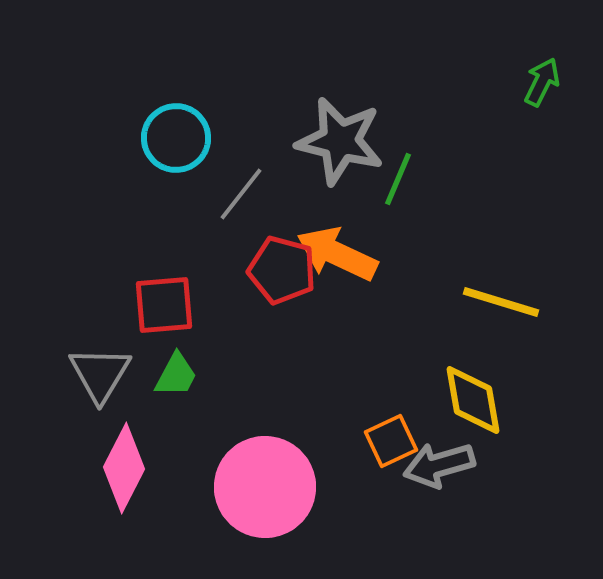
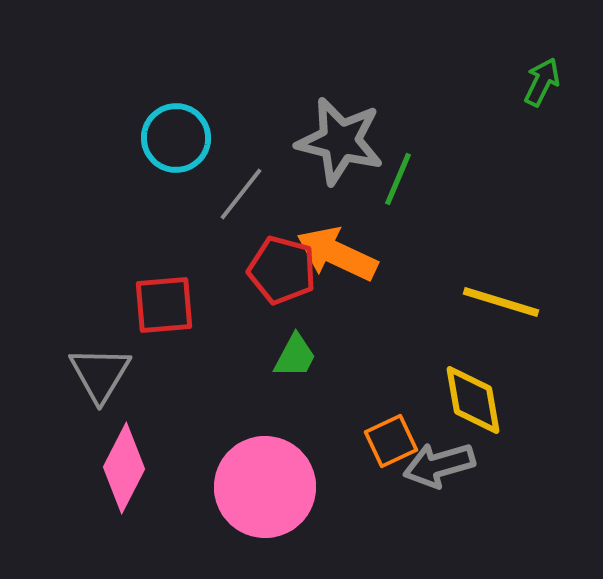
green trapezoid: moved 119 px right, 19 px up
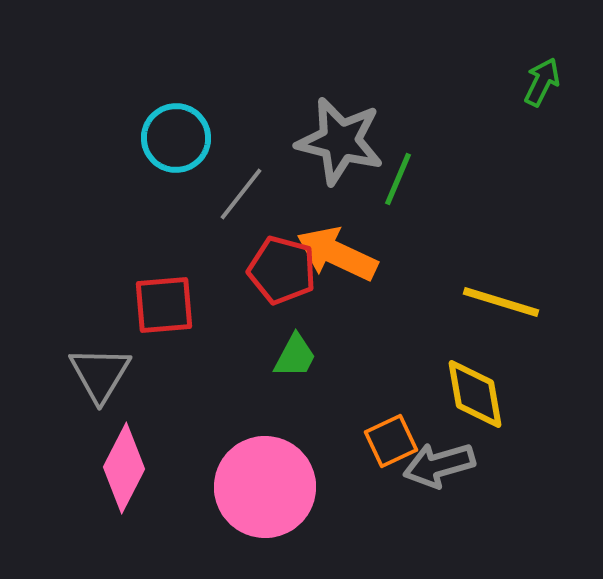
yellow diamond: moved 2 px right, 6 px up
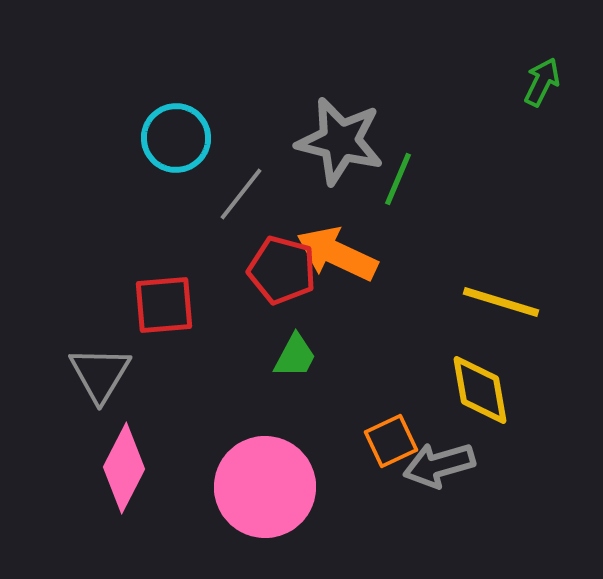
yellow diamond: moved 5 px right, 4 px up
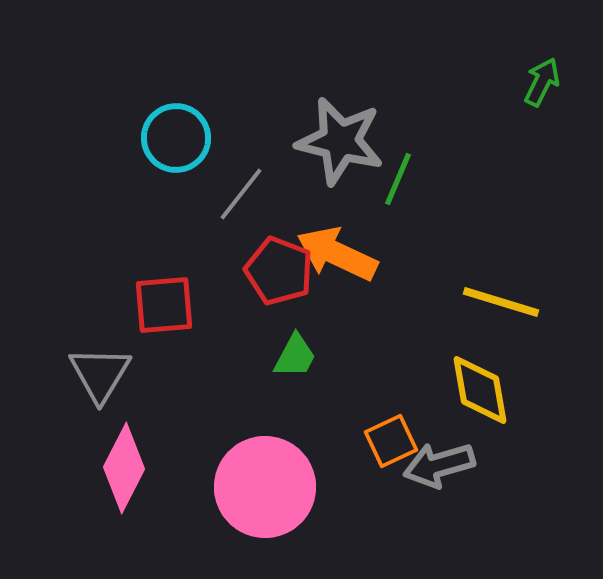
red pentagon: moved 3 px left, 1 px down; rotated 6 degrees clockwise
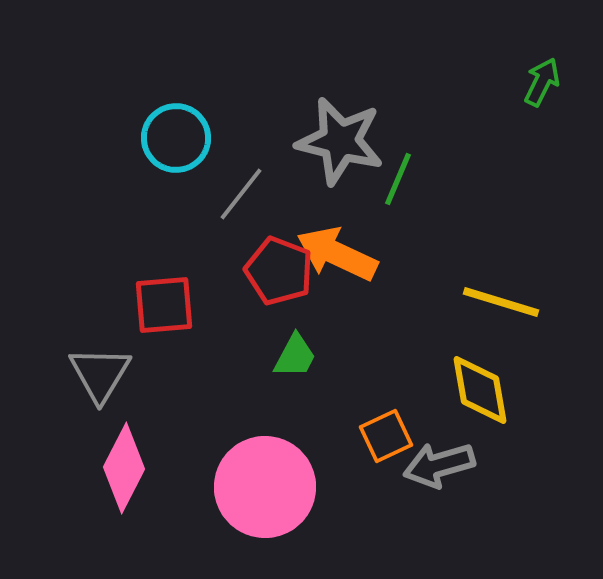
orange square: moved 5 px left, 5 px up
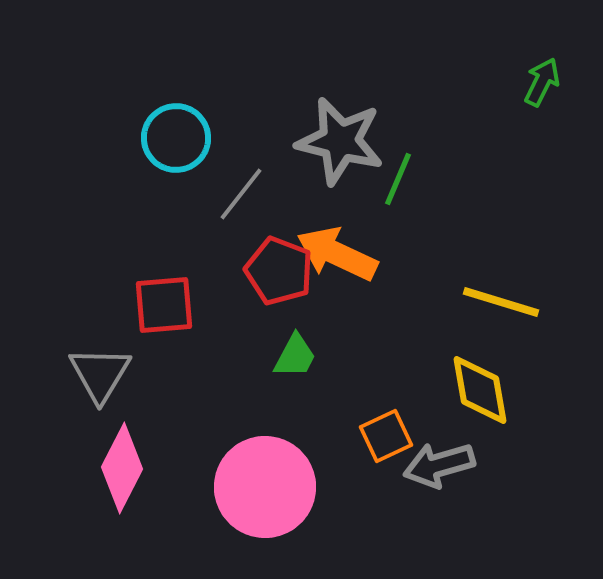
pink diamond: moved 2 px left
